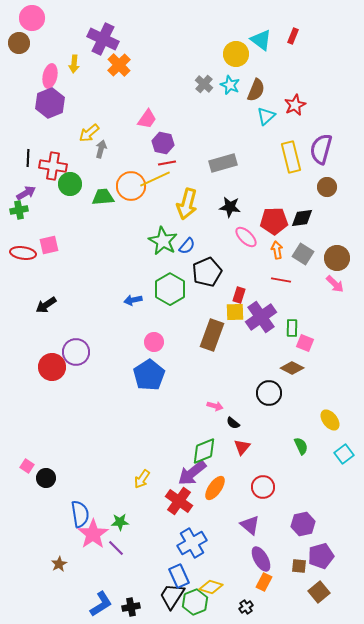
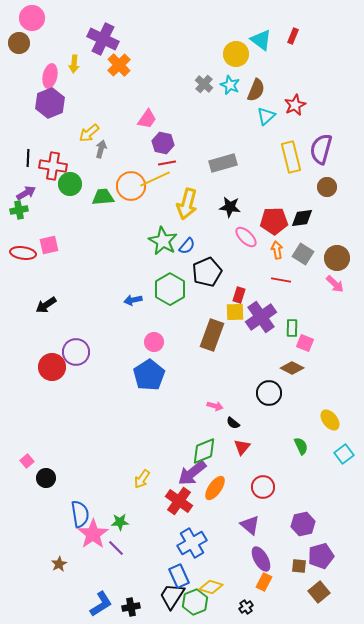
pink square at (27, 466): moved 5 px up; rotated 16 degrees clockwise
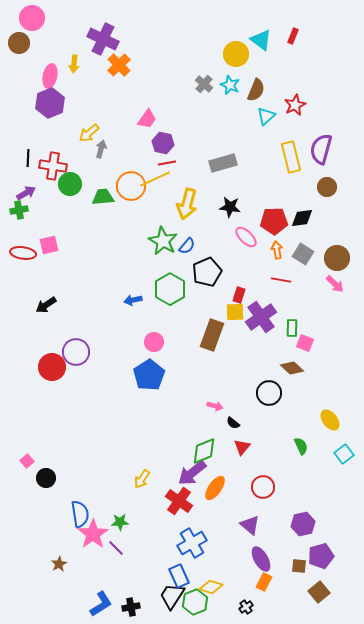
brown diamond at (292, 368): rotated 15 degrees clockwise
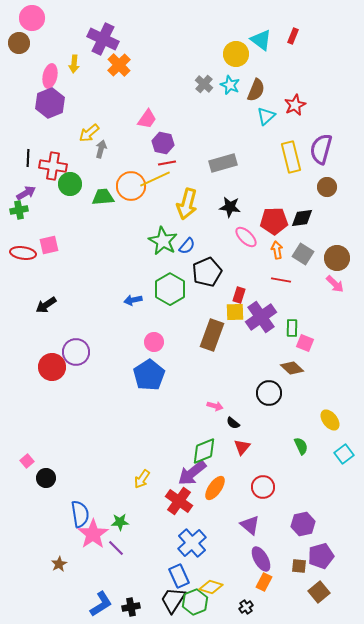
blue cross at (192, 543): rotated 12 degrees counterclockwise
black trapezoid at (172, 596): moved 1 px right, 4 px down
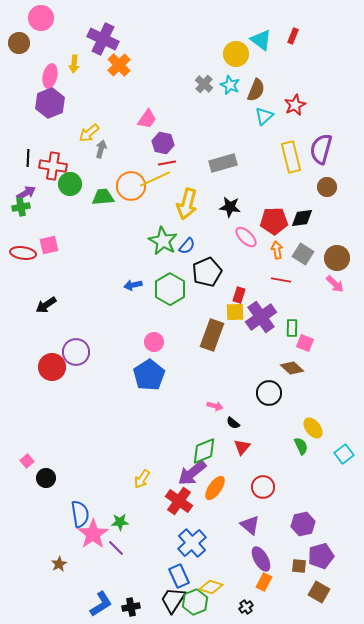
pink circle at (32, 18): moved 9 px right
cyan triangle at (266, 116): moved 2 px left
green cross at (19, 210): moved 2 px right, 3 px up
blue arrow at (133, 300): moved 15 px up
yellow ellipse at (330, 420): moved 17 px left, 8 px down
brown square at (319, 592): rotated 20 degrees counterclockwise
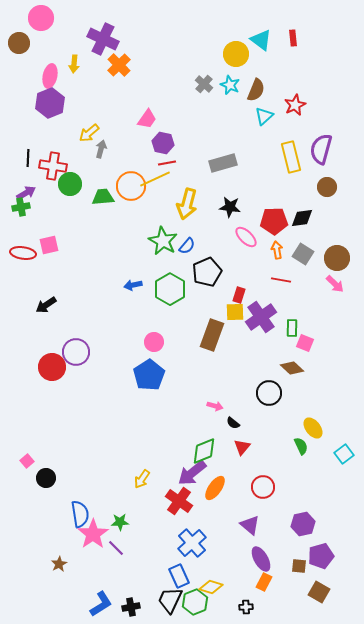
red rectangle at (293, 36): moved 2 px down; rotated 28 degrees counterclockwise
black trapezoid at (173, 600): moved 3 px left; rotated 8 degrees counterclockwise
black cross at (246, 607): rotated 32 degrees clockwise
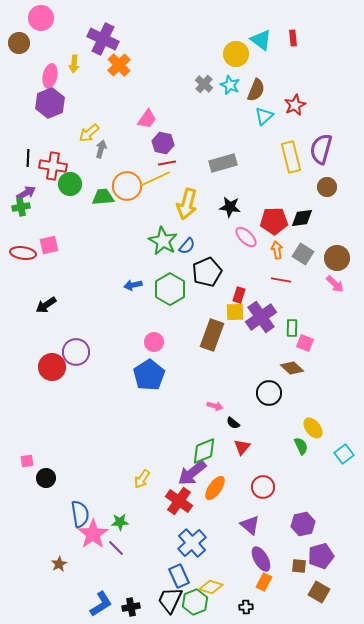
orange circle at (131, 186): moved 4 px left
pink square at (27, 461): rotated 32 degrees clockwise
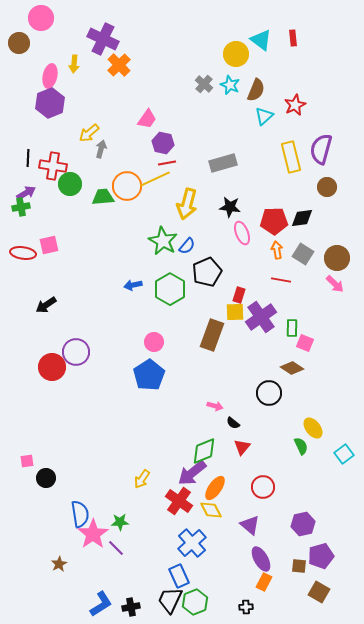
pink ellipse at (246, 237): moved 4 px left, 4 px up; rotated 25 degrees clockwise
brown diamond at (292, 368): rotated 10 degrees counterclockwise
yellow diamond at (211, 587): moved 77 px up; rotated 45 degrees clockwise
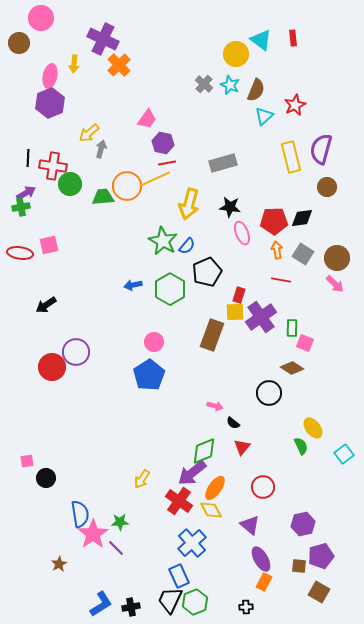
yellow arrow at (187, 204): moved 2 px right
red ellipse at (23, 253): moved 3 px left
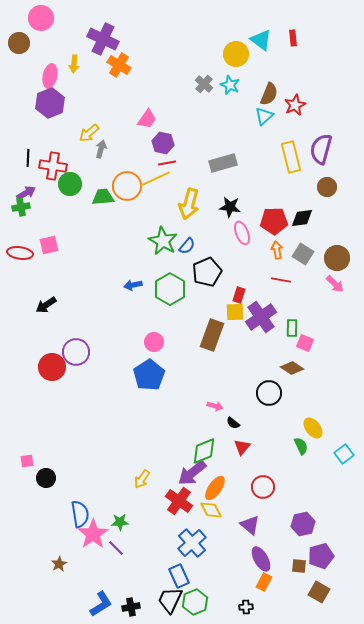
orange cross at (119, 65): rotated 15 degrees counterclockwise
brown semicircle at (256, 90): moved 13 px right, 4 px down
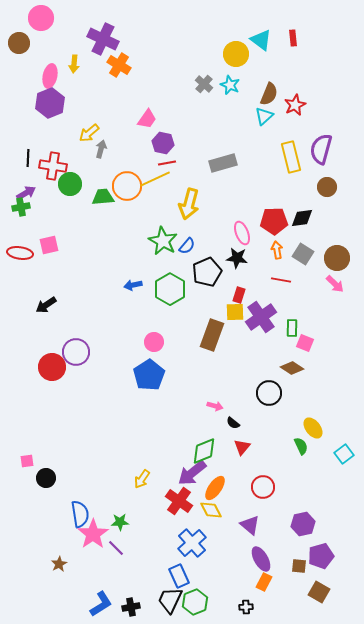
black star at (230, 207): moved 7 px right, 51 px down
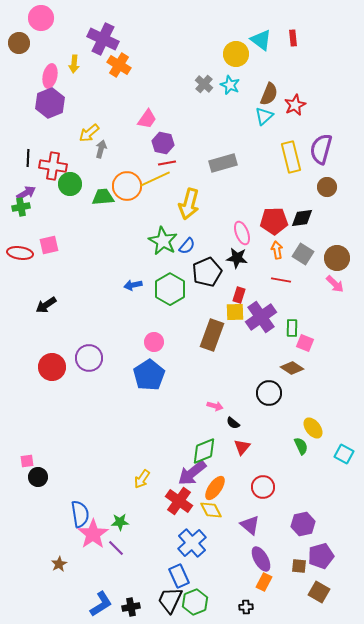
purple circle at (76, 352): moved 13 px right, 6 px down
cyan square at (344, 454): rotated 24 degrees counterclockwise
black circle at (46, 478): moved 8 px left, 1 px up
